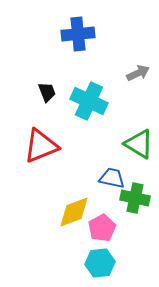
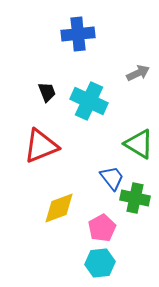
blue trapezoid: rotated 40 degrees clockwise
yellow diamond: moved 15 px left, 4 px up
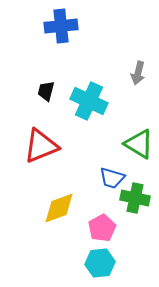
blue cross: moved 17 px left, 8 px up
gray arrow: rotated 130 degrees clockwise
black trapezoid: moved 1 px left, 1 px up; rotated 145 degrees counterclockwise
blue trapezoid: rotated 144 degrees clockwise
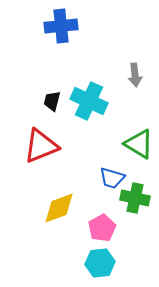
gray arrow: moved 3 px left, 2 px down; rotated 20 degrees counterclockwise
black trapezoid: moved 6 px right, 10 px down
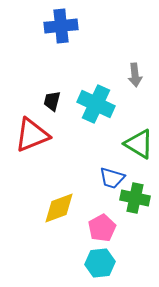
cyan cross: moved 7 px right, 3 px down
red triangle: moved 9 px left, 11 px up
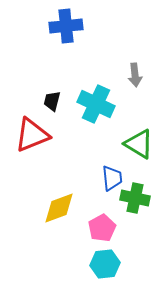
blue cross: moved 5 px right
blue trapezoid: rotated 112 degrees counterclockwise
cyan hexagon: moved 5 px right, 1 px down
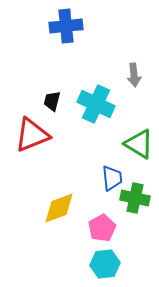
gray arrow: moved 1 px left
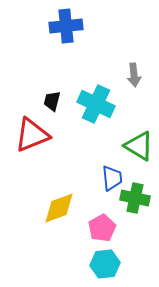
green triangle: moved 2 px down
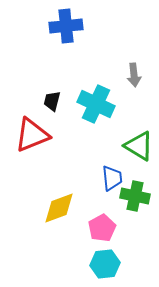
green cross: moved 2 px up
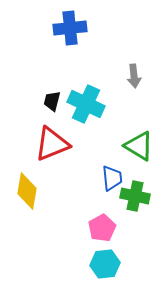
blue cross: moved 4 px right, 2 px down
gray arrow: moved 1 px down
cyan cross: moved 10 px left
red triangle: moved 20 px right, 9 px down
yellow diamond: moved 32 px left, 17 px up; rotated 60 degrees counterclockwise
